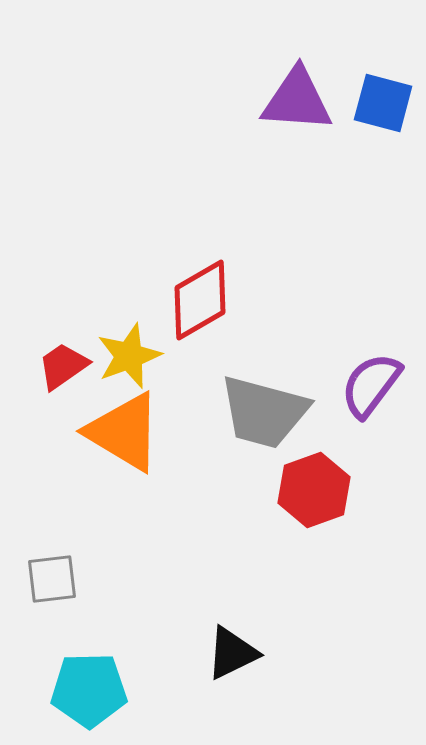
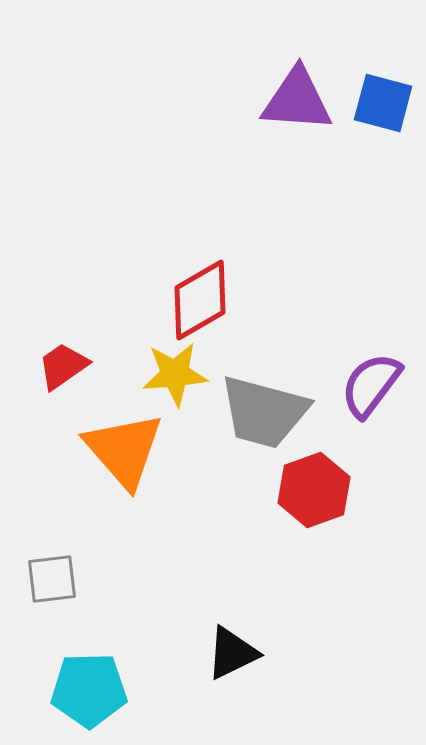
yellow star: moved 46 px right, 18 px down; rotated 16 degrees clockwise
orange triangle: moved 18 px down; rotated 18 degrees clockwise
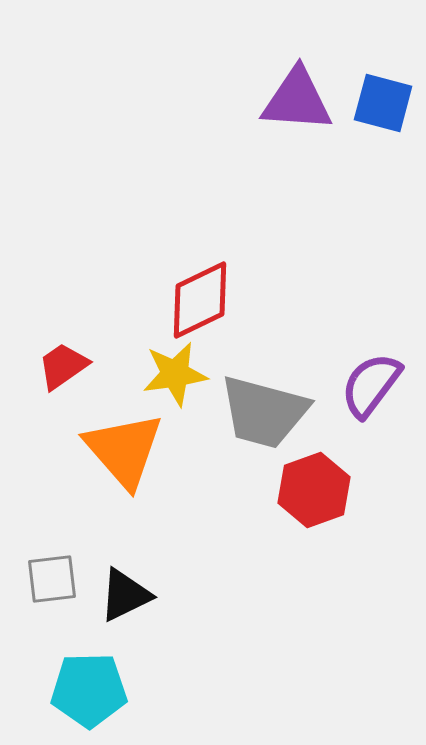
red diamond: rotated 4 degrees clockwise
yellow star: rotated 4 degrees counterclockwise
black triangle: moved 107 px left, 58 px up
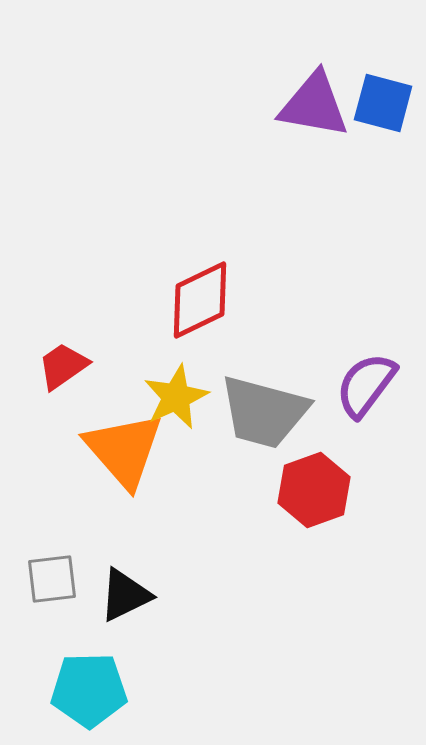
purple triangle: moved 17 px right, 5 px down; rotated 6 degrees clockwise
yellow star: moved 1 px right, 23 px down; rotated 16 degrees counterclockwise
purple semicircle: moved 5 px left
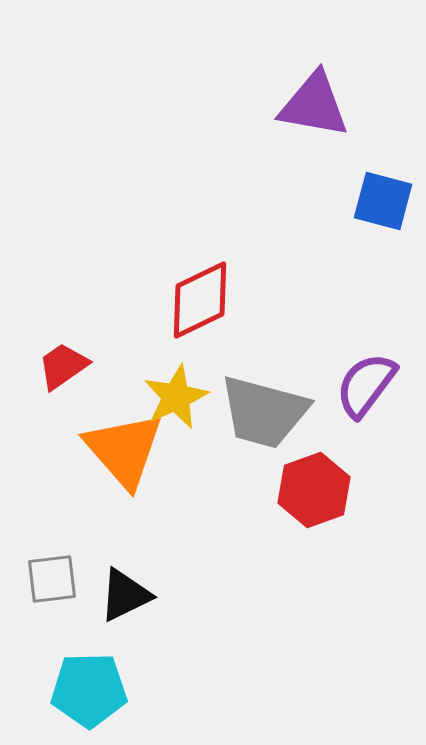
blue square: moved 98 px down
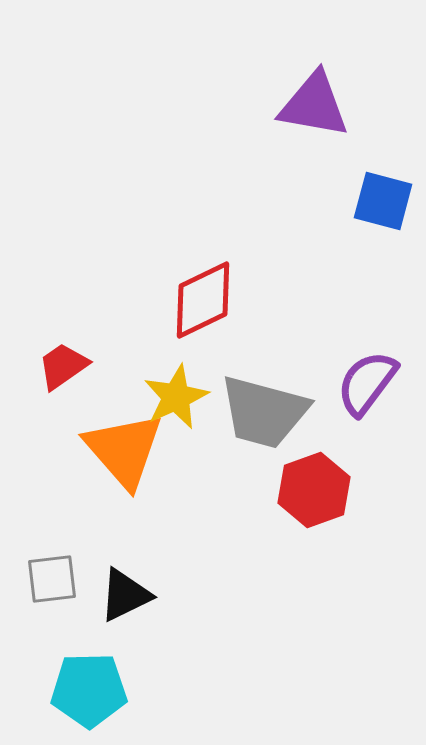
red diamond: moved 3 px right
purple semicircle: moved 1 px right, 2 px up
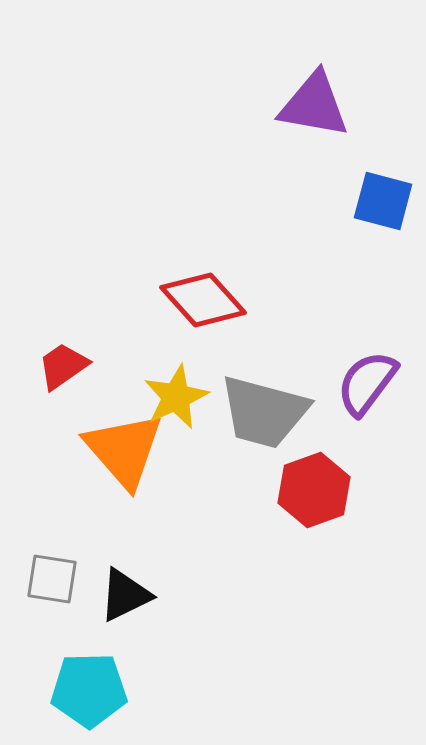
red diamond: rotated 74 degrees clockwise
gray square: rotated 16 degrees clockwise
